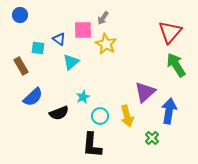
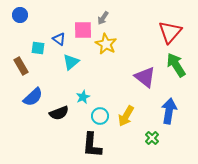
purple triangle: moved 15 px up; rotated 40 degrees counterclockwise
yellow arrow: moved 1 px left; rotated 45 degrees clockwise
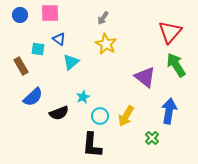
pink square: moved 33 px left, 17 px up
cyan square: moved 1 px down
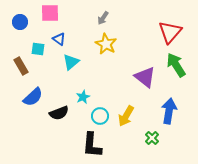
blue circle: moved 7 px down
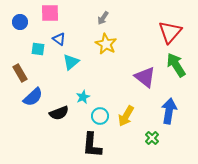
brown rectangle: moved 1 px left, 7 px down
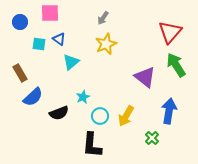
yellow star: rotated 20 degrees clockwise
cyan square: moved 1 px right, 5 px up
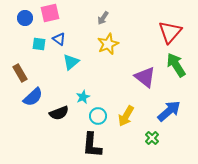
pink square: rotated 12 degrees counterclockwise
blue circle: moved 5 px right, 4 px up
yellow star: moved 2 px right
blue arrow: rotated 40 degrees clockwise
cyan circle: moved 2 px left
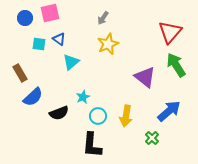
yellow arrow: rotated 20 degrees counterclockwise
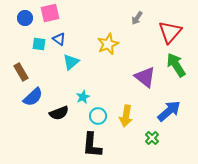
gray arrow: moved 34 px right
brown rectangle: moved 1 px right, 1 px up
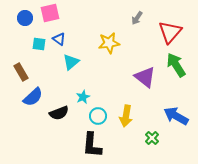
yellow star: moved 1 px right, 1 px up; rotated 15 degrees clockwise
blue arrow: moved 7 px right, 5 px down; rotated 110 degrees counterclockwise
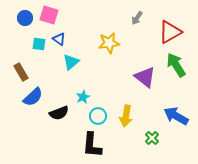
pink square: moved 1 px left, 2 px down; rotated 30 degrees clockwise
red triangle: rotated 20 degrees clockwise
